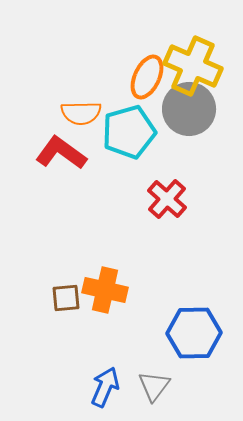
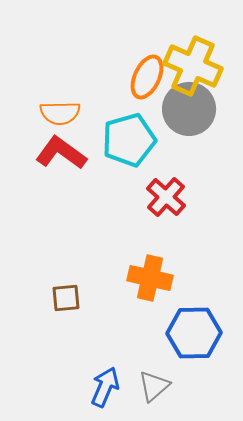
orange semicircle: moved 21 px left
cyan pentagon: moved 8 px down
red cross: moved 1 px left, 2 px up
orange cross: moved 45 px right, 12 px up
gray triangle: rotated 12 degrees clockwise
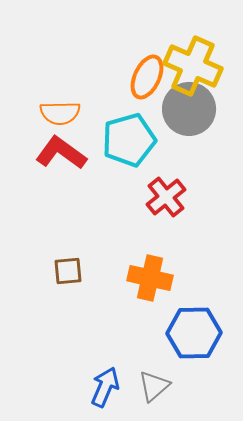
red cross: rotated 9 degrees clockwise
brown square: moved 2 px right, 27 px up
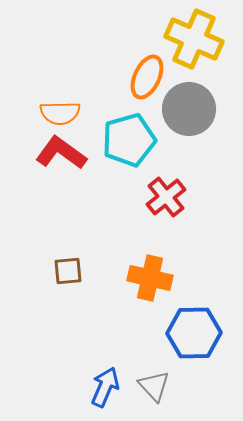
yellow cross: moved 1 px right, 27 px up
gray triangle: rotated 32 degrees counterclockwise
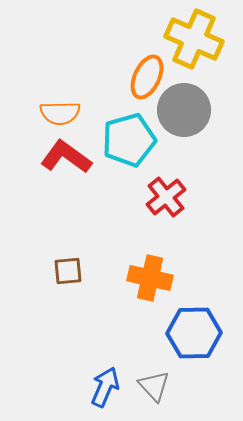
gray circle: moved 5 px left, 1 px down
red L-shape: moved 5 px right, 4 px down
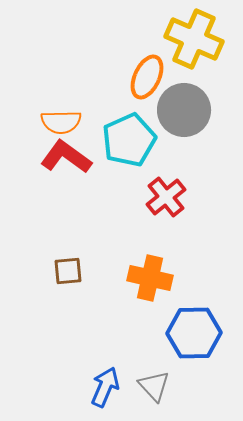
orange semicircle: moved 1 px right, 9 px down
cyan pentagon: rotated 8 degrees counterclockwise
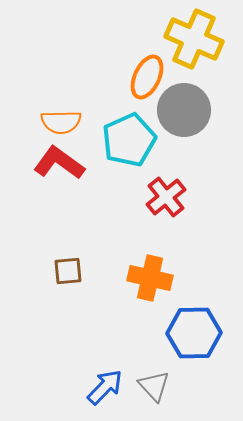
red L-shape: moved 7 px left, 6 px down
blue arrow: rotated 21 degrees clockwise
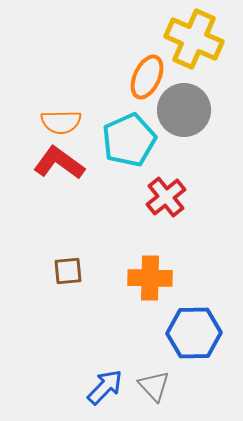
orange cross: rotated 12 degrees counterclockwise
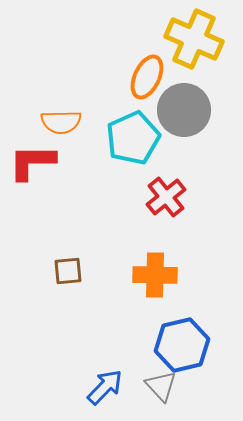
cyan pentagon: moved 4 px right, 2 px up
red L-shape: moved 27 px left, 1 px up; rotated 36 degrees counterclockwise
orange cross: moved 5 px right, 3 px up
blue hexagon: moved 12 px left, 12 px down; rotated 12 degrees counterclockwise
gray triangle: moved 7 px right
